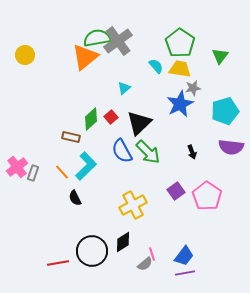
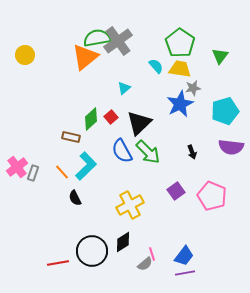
pink pentagon: moved 5 px right; rotated 12 degrees counterclockwise
yellow cross: moved 3 px left
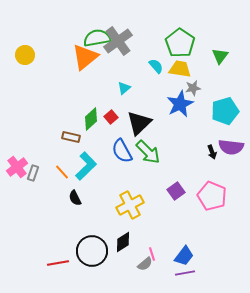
black arrow: moved 20 px right
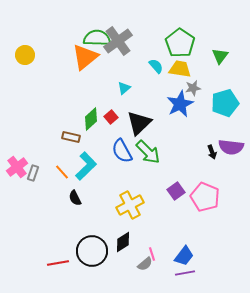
green semicircle: rotated 12 degrees clockwise
cyan pentagon: moved 8 px up
pink pentagon: moved 7 px left, 1 px down
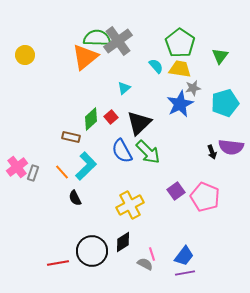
gray semicircle: rotated 112 degrees counterclockwise
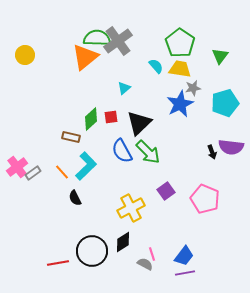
red square: rotated 32 degrees clockwise
gray rectangle: rotated 35 degrees clockwise
purple square: moved 10 px left
pink pentagon: moved 2 px down
yellow cross: moved 1 px right, 3 px down
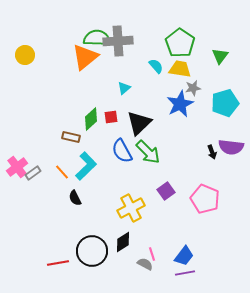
gray cross: rotated 32 degrees clockwise
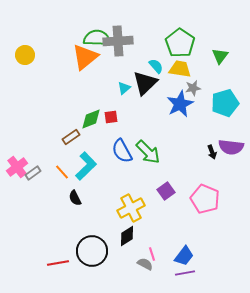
green diamond: rotated 20 degrees clockwise
black triangle: moved 6 px right, 40 px up
brown rectangle: rotated 48 degrees counterclockwise
black diamond: moved 4 px right, 6 px up
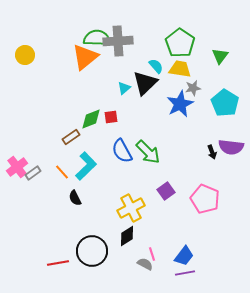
cyan pentagon: rotated 24 degrees counterclockwise
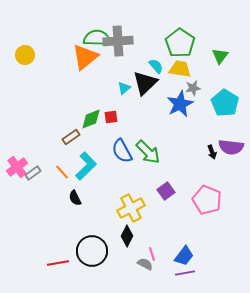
pink pentagon: moved 2 px right, 1 px down
black diamond: rotated 30 degrees counterclockwise
